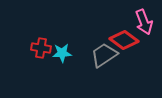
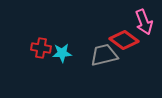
gray trapezoid: rotated 20 degrees clockwise
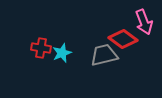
red diamond: moved 1 px left, 1 px up
cyan star: rotated 18 degrees counterclockwise
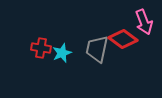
gray trapezoid: moved 7 px left, 6 px up; rotated 64 degrees counterclockwise
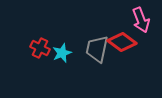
pink arrow: moved 3 px left, 2 px up
red diamond: moved 1 px left, 3 px down
red cross: moved 1 px left; rotated 18 degrees clockwise
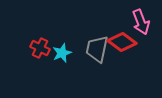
pink arrow: moved 2 px down
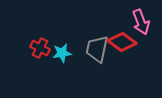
cyan star: rotated 12 degrees clockwise
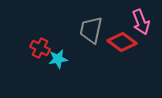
gray trapezoid: moved 6 px left, 19 px up
cyan star: moved 4 px left, 6 px down
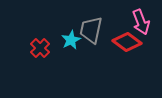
red diamond: moved 5 px right
red cross: rotated 18 degrees clockwise
cyan star: moved 13 px right, 19 px up; rotated 18 degrees counterclockwise
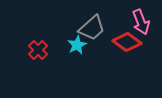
gray trapezoid: moved 1 px right, 2 px up; rotated 144 degrees counterclockwise
cyan star: moved 6 px right, 5 px down
red cross: moved 2 px left, 2 px down
